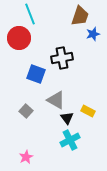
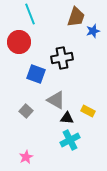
brown trapezoid: moved 4 px left, 1 px down
blue star: moved 3 px up
red circle: moved 4 px down
black triangle: rotated 48 degrees counterclockwise
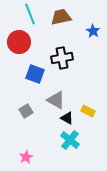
brown trapezoid: moved 15 px left; rotated 120 degrees counterclockwise
blue star: rotated 24 degrees counterclockwise
blue square: moved 1 px left
gray square: rotated 16 degrees clockwise
black triangle: rotated 24 degrees clockwise
cyan cross: rotated 24 degrees counterclockwise
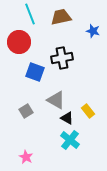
blue star: rotated 16 degrees counterclockwise
blue square: moved 2 px up
yellow rectangle: rotated 24 degrees clockwise
pink star: rotated 16 degrees counterclockwise
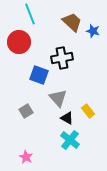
brown trapezoid: moved 11 px right, 5 px down; rotated 55 degrees clockwise
blue square: moved 4 px right, 3 px down
gray triangle: moved 2 px right, 2 px up; rotated 18 degrees clockwise
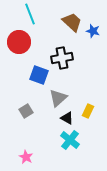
gray triangle: rotated 30 degrees clockwise
yellow rectangle: rotated 64 degrees clockwise
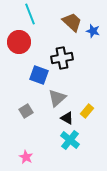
gray triangle: moved 1 px left
yellow rectangle: moved 1 px left; rotated 16 degrees clockwise
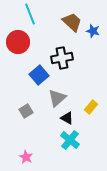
red circle: moved 1 px left
blue square: rotated 30 degrees clockwise
yellow rectangle: moved 4 px right, 4 px up
